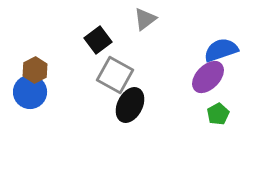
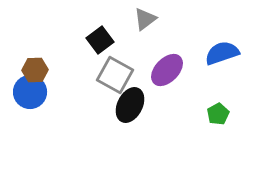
black square: moved 2 px right
blue semicircle: moved 1 px right, 3 px down
brown hexagon: rotated 25 degrees clockwise
purple ellipse: moved 41 px left, 7 px up
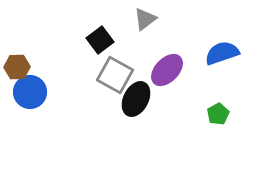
brown hexagon: moved 18 px left, 3 px up
black ellipse: moved 6 px right, 6 px up
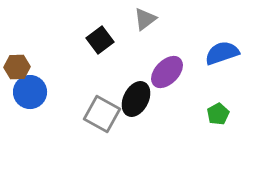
purple ellipse: moved 2 px down
gray square: moved 13 px left, 39 px down
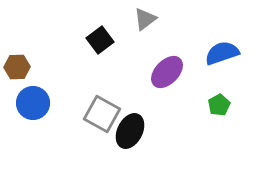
blue circle: moved 3 px right, 11 px down
black ellipse: moved 6 px left, 32 px down
green pentagon: moved 1 px right, 9 px up
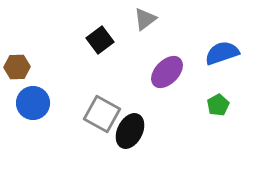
green pentagon: moved 1 px left
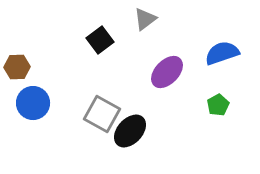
black ellipse: rotated 16 degrees clockwise
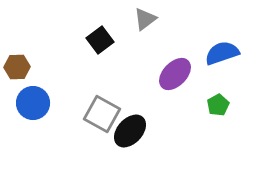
purple ellipse: moved 8 px right, 2 px down
